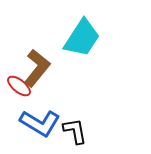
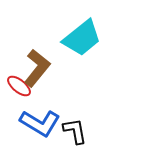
cyan trapezoid: rotated 18 degrees clockwise
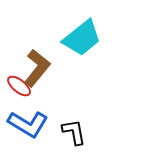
blue L-shape: moved 12 px left, 1 px down
black L-shape: moved 1 px left, 1 px down
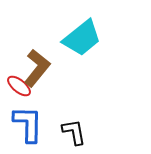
blue L-shape: rotated 120 degrees counterclockwise
